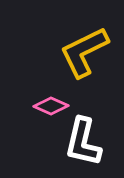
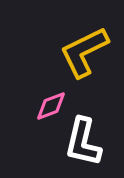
pink diamond: rotated 44 degrees counterclockwise
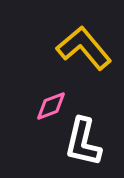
yellow L-shape: moved 4 px up; rotated 76 degrees clockwise
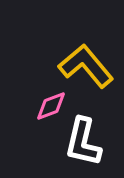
yellow L-shape: moved 2 px right, 18 px down
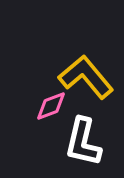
yellow L-shape: moved 11 px down
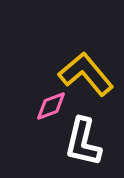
yellow L-shape: moved 3 px up
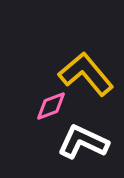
white L-shape: rotated 102 degrees clockwise
